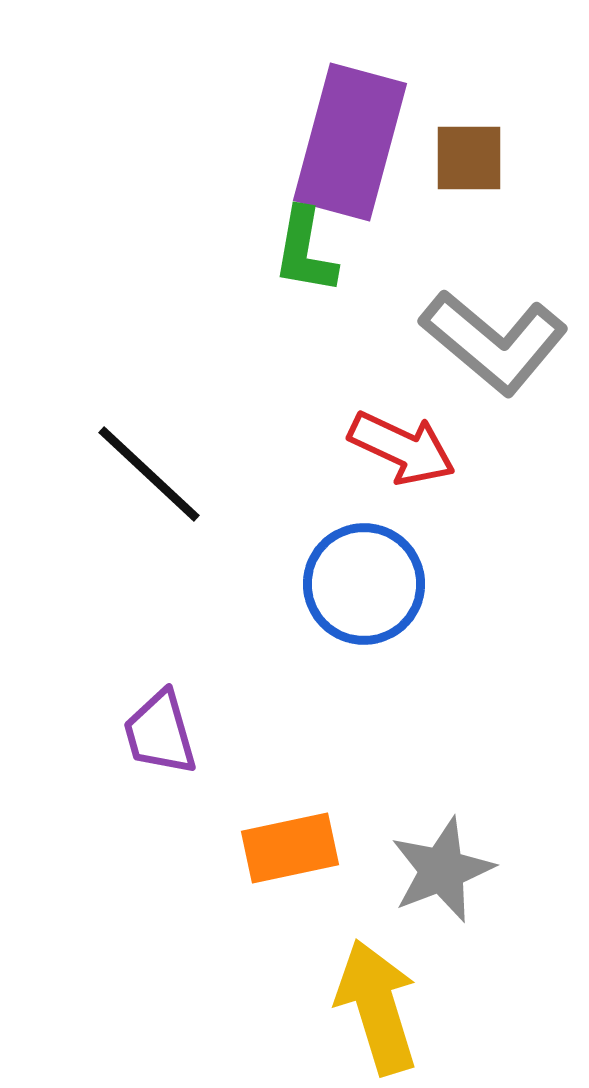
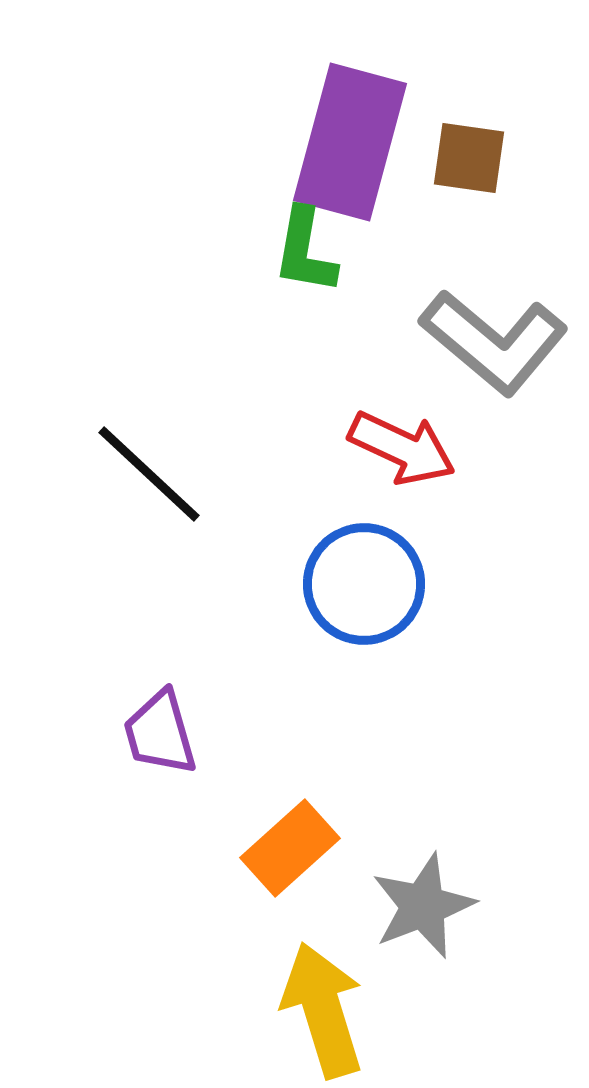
brown square: rotated 8 degrees clockwise
orange rectangle: rotated 30 degrees counterclockwise
gray star: moved 19 px left, 36 px down
yellow arrow: moved 54 px left, 3 px down
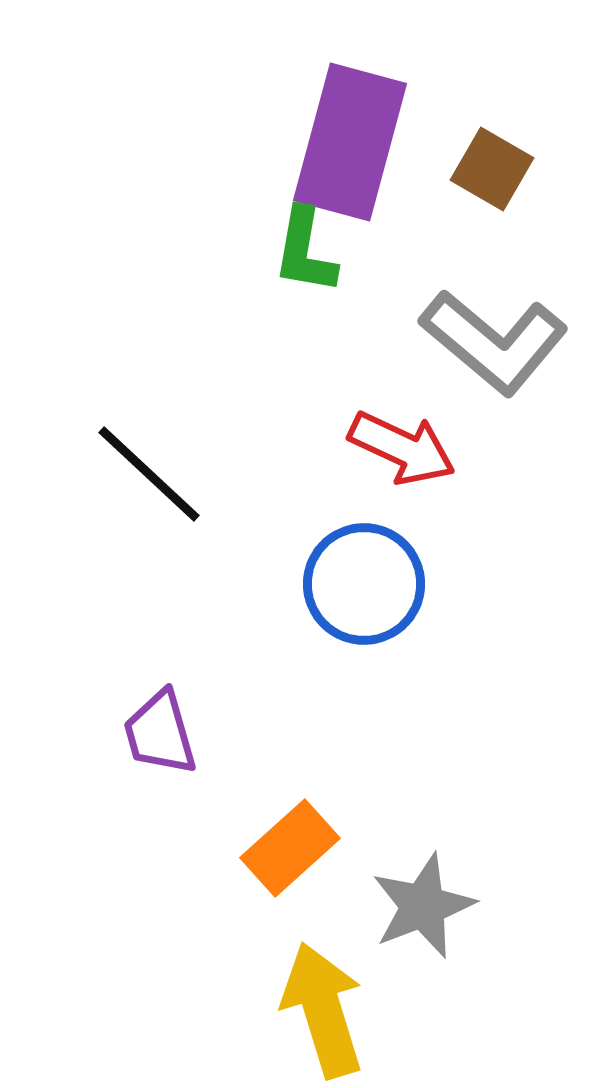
brown square: moved 23 px right, 11 px down; rotated 22 degrees clockwise
